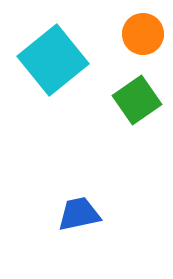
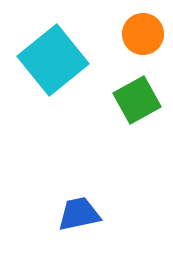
green square: rotated 6 degrees clockwise
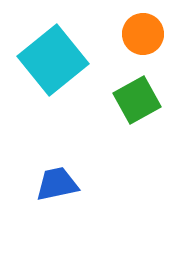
blue trapezoid: moved 22 px left, 30 px up
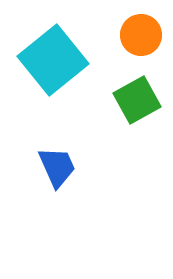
orange circle: moved 2 px left, 1 px down
blue trapezoid: moved 17 px up; rotated 78 degrees clockwise
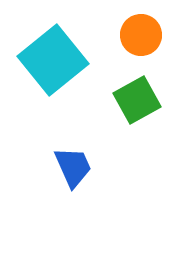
blue trapezoid: moved 16 px right
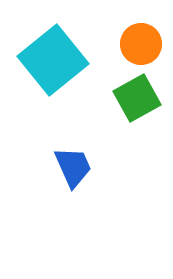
orange circle: moved 9 px down
green square: moved 2 px up
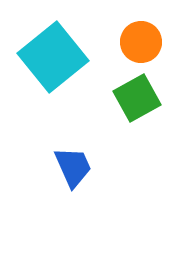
orange circle: moved 2 px up
cyan square: moved 3 px up
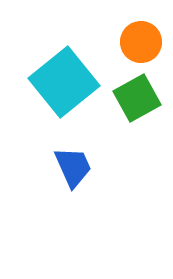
cyan square: moved 11 px right, 25 px down
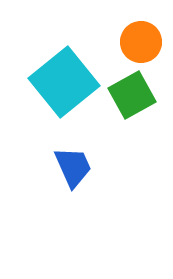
green square: moved 5 px left, 3 px up
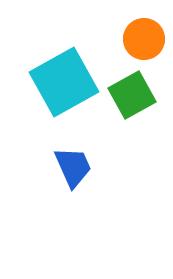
orange circle: moved 3 px right, 3 px up
cyan square: rotated 10 degrees clockwise
